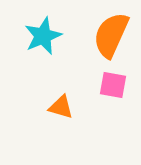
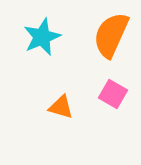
cyan star: moved 1 px left, 1 px down
pink square: moved 9 px down; rotated 20 degrees clockwise
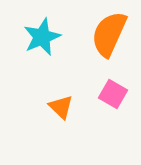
orange semicircle: moved 2 px left, 1 px up
orange triangle: rotated 28 degrees clockwise
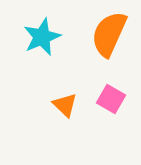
pink square: moved 2 px left, 5 px down
orange triangle: moved 4 px right, 2 px up
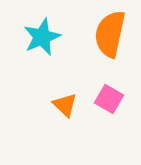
orange semicircle: moved 1 px right; rotated 12 degrees counterclockwise
pink square: moved 2 px left
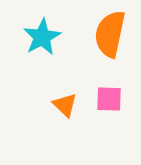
cyan star: rotated 6 degrees counterclockwise
pink square: rotated 28 degrees counterclockwise
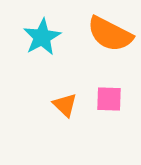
orange semicircle: rotated 75 degrees counterclockwise
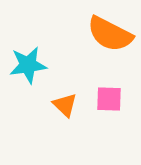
cyan star: moved 14 px left, 28 px down; rotated 21 degrees clockwise
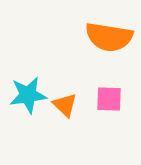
orange semicircle: moved 1 px left, 3 px down; rotated 18 degrees counterclockwise
cyan star: moved 30 px down
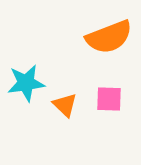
orange semicircle: rotated 30 degrees counterclockwise
cyan star: moved 2 px left, 12 px up
